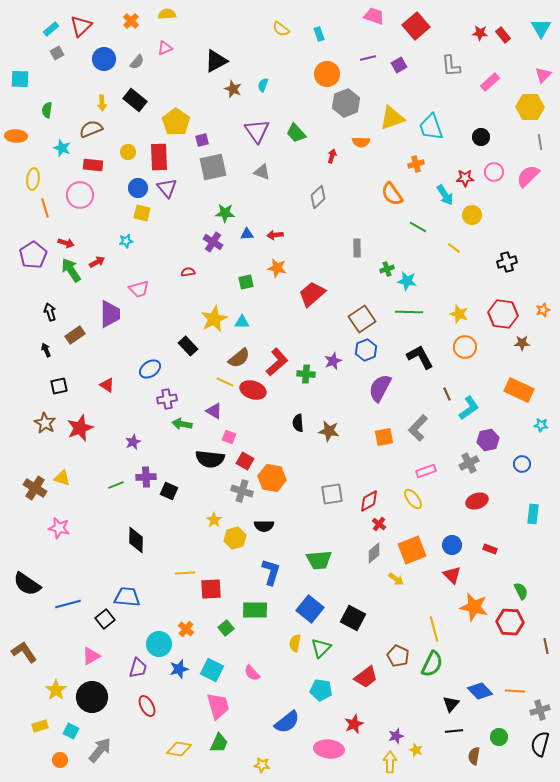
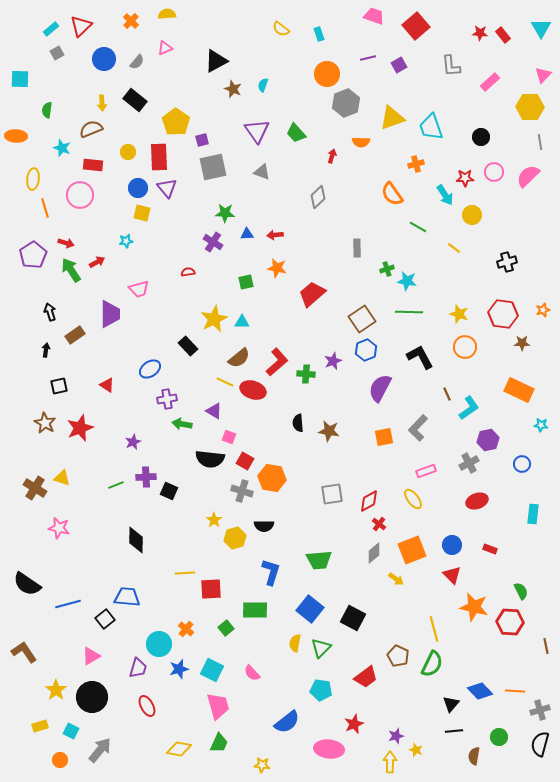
black arrow at (46, 350): rotated 32 degrees clockwise
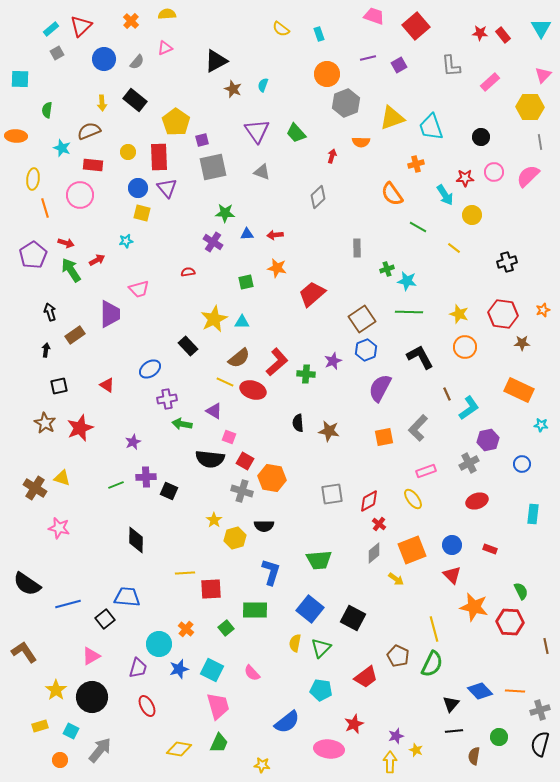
brown semicircle at (91, 129): moved 2 px left, 2 px down
red arrow at (97, 262): moved 2 px up
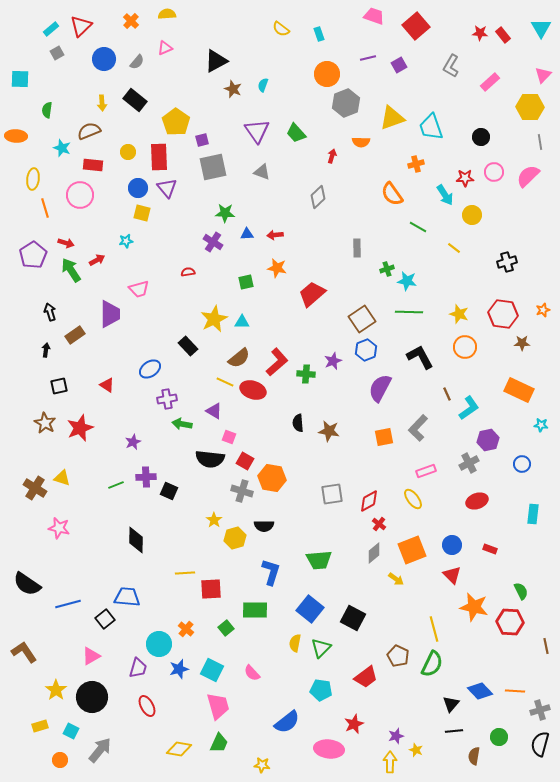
gray L-shape at (451, 66): rotated 35 degrees clockwise
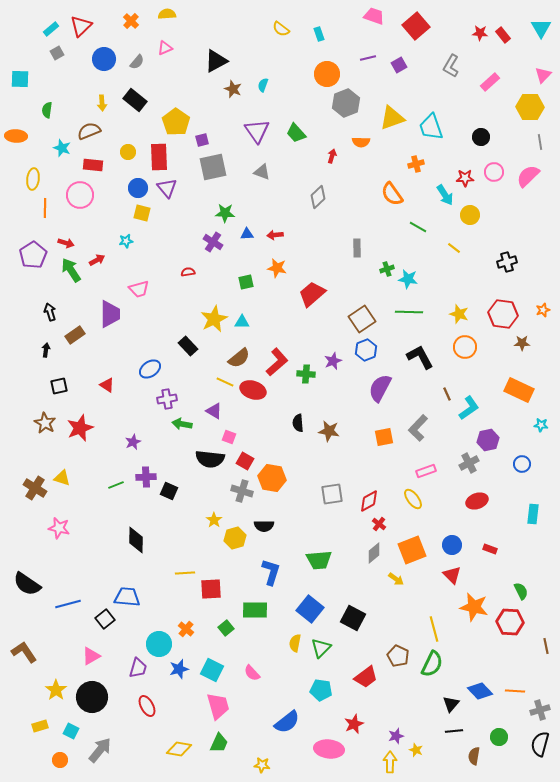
orange line at (45, 208): rotated 18 degrees clockwise
yellow circle at (472, 215): moved 2 px left
cyan star at (407, 281): moved 1 px right, 2 px up
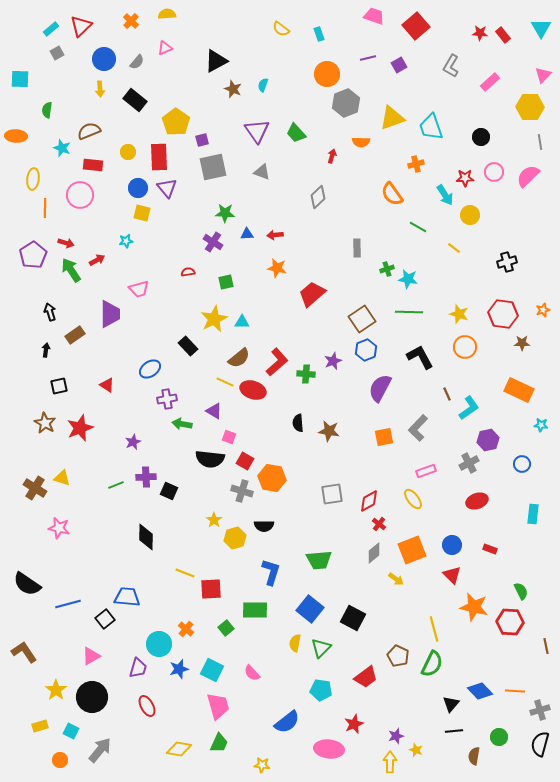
yellow arrow at (102, 103): moved 2 px left, 14 px up
green square at (246, 282): moved 20 px left
black diamond at (136, 540): moved 10 px right, 3 px up
yellow line at (185, 573): rotated 24 degrees clockwise
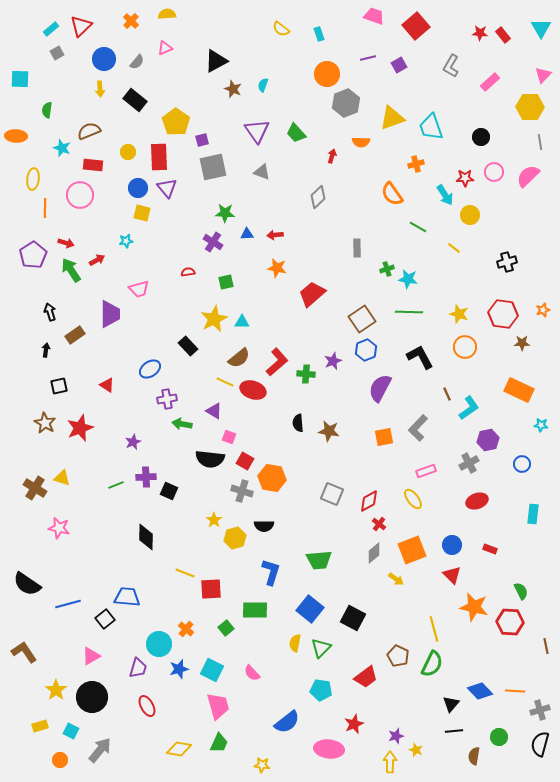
gray square at (332, 494): rotated 30 degrees clockwise
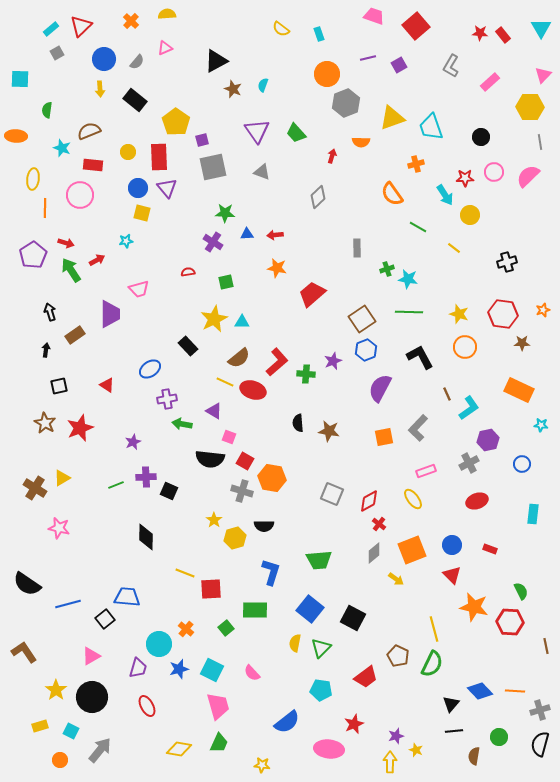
yellow triangle at (62, 478): rotated 48 degrees counterclockwise
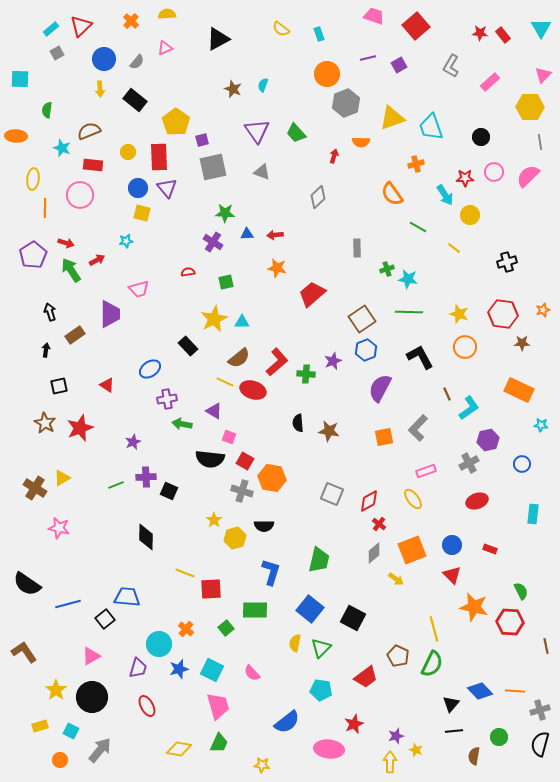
black triangle at (216, 61): moved 2 px right, 22 px up
red arrow at (332, 156): moved 2 px right
green trapezoid at (319, 560): rotated 72 degrees counterclockwise
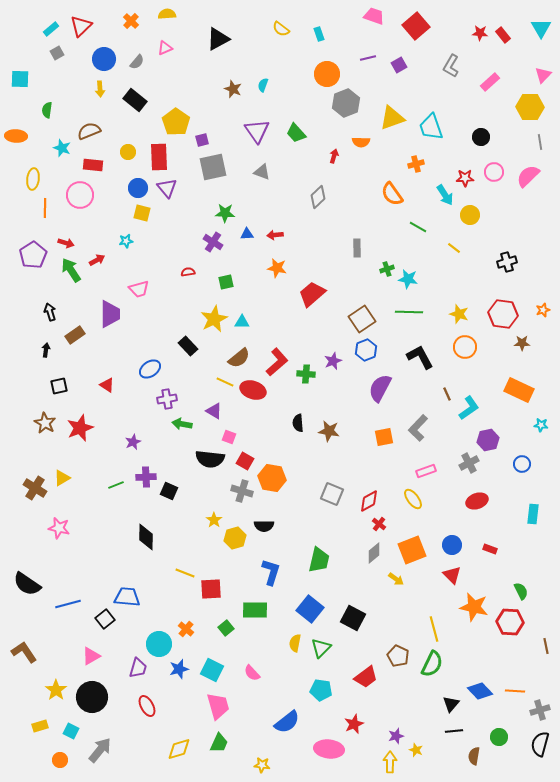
yellow diamond at (179, 749): rotated 25 degrees counterclockwise
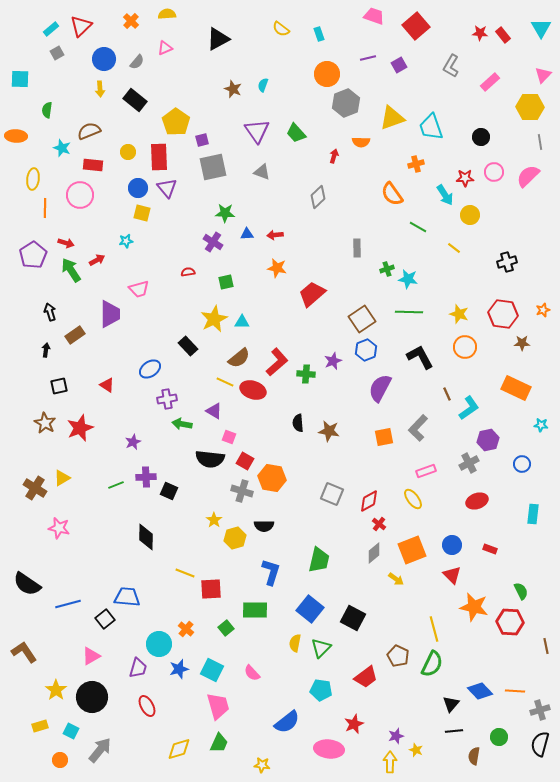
orange rectangle at (519, 390): moved 3 px left, 2 px up
